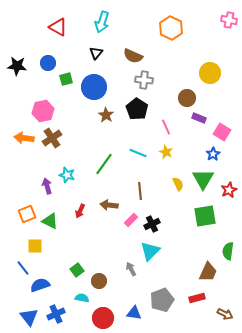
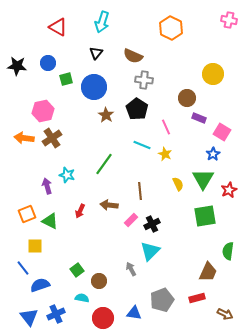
yellow circle at (210, 73): moved 3 px right, 1 px down
yellow star at (166, 152): moved 1 px left, 2 px down
cyan line at (138, 153): moved 4 px right, 8 px up
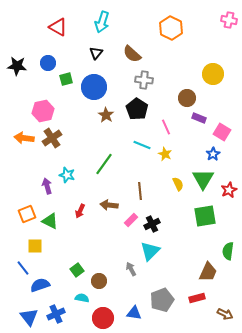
brown semicircle at (133, 56): moved 1 px left, 2 px up; rotated 18 degrees clockwise
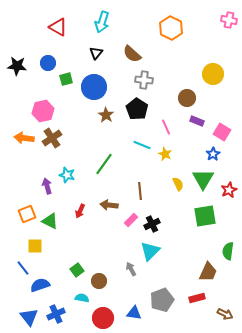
purple rectangle at (199, 118): moved 2 px left, 3 px down
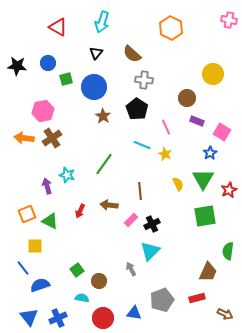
brown star at (106, 115): moved 3 px left, 1 px down
blue star at (213, 154): moved 3 px left, 1 px up
blue cross at (56, 314): moved 2 px right, 4 px down
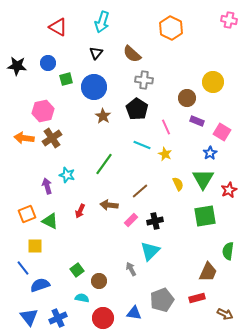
yellow circle at (213, 74): moved 8 px down
brown line at (140, 191): rotated 54 degrees clockwise
black cross at (152, 224): moved 3 px right, 3 px up; rotated 14 degrees clockwise
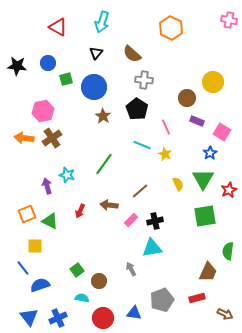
cyan triangle at (150, 251): moved 2 px right, 3 px up; rotated 35 degrees clockwise
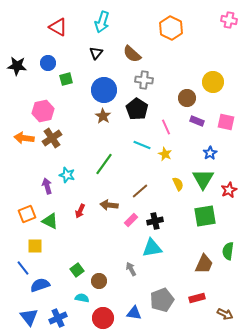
blue circle at (94, 87): moved 10 px right, 3 px down
pink square at (222, 132): moved 4 px right, 10 px up; rotated 18 degrees counterclockwise
brown trapezoid at (208, 272): moved 4 px left, 8 px up
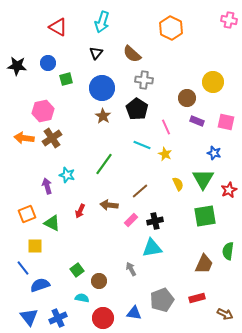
blue circle at (104, 90): moved 2 px left, 2 px up
blue star at (210, 153): moved 4 px right; rotated 24 degrees counterclockwise
green triangle at (50, 221): moved 2 px right, 2 px down
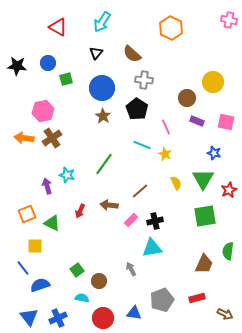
cyan arrow at (102, 22): rotated 15 degrees clockwise
yellow semicircle at (178, 184): moved 2 px left, 1 px up
